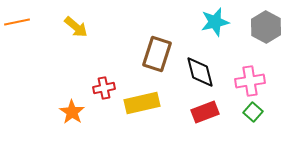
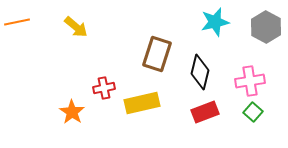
black diamond: rotated 28 degrees clockwise
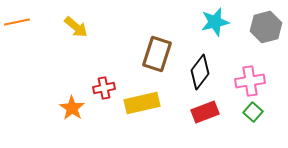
gray hexagon: rotated 16 degrees clockwise
black diamond: rotated 24 degrees clockwise
orange star: moved 4 px up
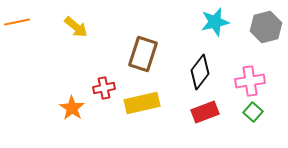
brown rectangle: moved 14 px left
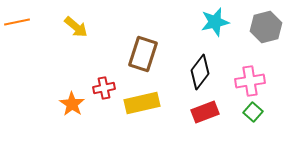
orange star: moved 4 px up
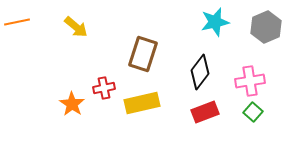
gray hexagon: rotated 8 degrees counterclockwise
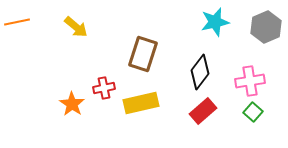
yellow rectangle: moved 1 px left
red rectangle: moved 2 px left, 1 px up; rotated 20 degrees counterclockwise
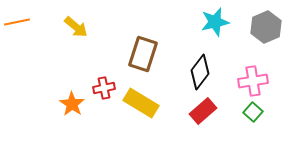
pink cross: moved 3 px right
yellow rectangle: rotated 44 degrees clockwise
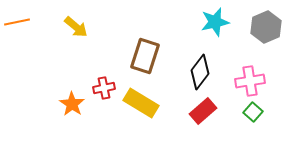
brown rectangle: moved 2 px right, 2 px down
pink cross: moved 3 px left
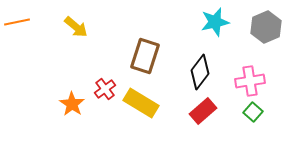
red cross: moved 1 px right, 1 px down; rotated 25 degrees counterclockwise
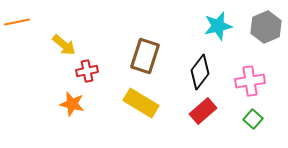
cyan star: moved 3 px right, 4 px down
yellow arrow: moved 12 px left, 18 px down
red cross: moved 18 px left, 18 px up; rotated 25 degrees clockwise
orange star: rotated 20 degrees counterclockwise
green square: moved 7 px down
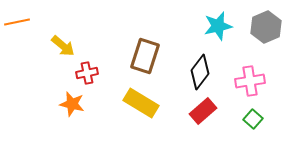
yellow arrow: moved 1 px left, 1 px down
red cross: moved 2 px down
